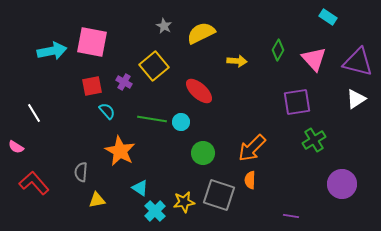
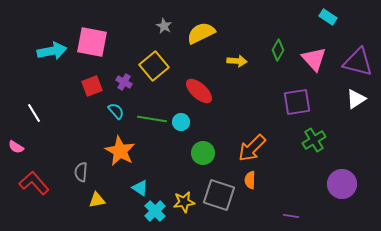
red square: rotated 10 degrees counterclockwise
cyan semicircle: moved 9 px right
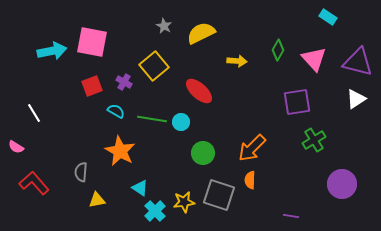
cyan semicircle: rotated 18 degrees counterclockwise
